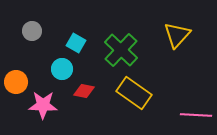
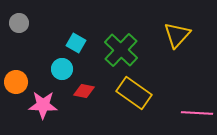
gray circle: moved 13 px left, 8 px up
pink line: moved 1 px right, 2 px up
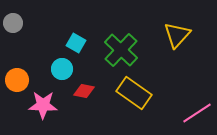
gray circle: moved 6 px left
orange circle: moved 1 px right, 2 px up
pink line: rotated 36 degrees counterclockwise
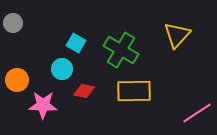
green cross: rotated 12 degrees counterclockwise
yellow rectangle: moved 2 px up; rotated 36 degrees counterclockwise
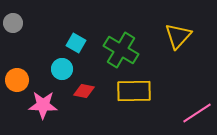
yellow triangle: moved 1 px right, 1 px down
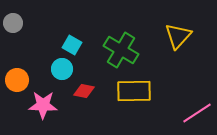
cyan square: moved 4 px left, 2 px down
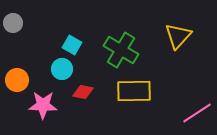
red diamond: moved 1 px left, 1 px down
